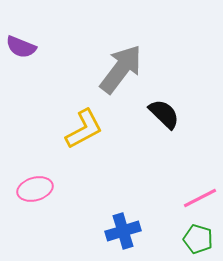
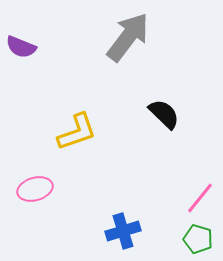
gray arrow: moved 7 px right, 32 px up
yellow L-shape: moved 7 px left, 3 px down; rotated 9 degrees clockwise
pink line: rotated 24 degrees counterclockwise
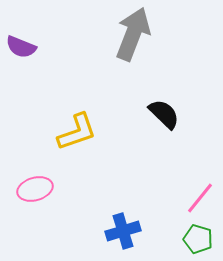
gray arrow: moved 5 px right, 3 px up; rotated 16 degrees counterclockwise
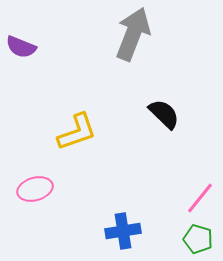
blue cross: rotated 8 degrees clockwise
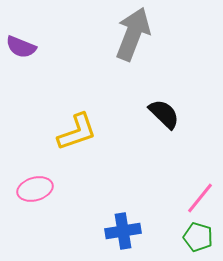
green pentagon: moved 2 px up
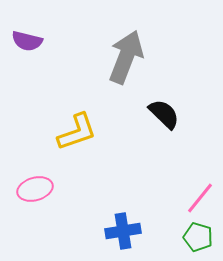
gray arrow: moved 7 px left, 23 px down
purple semicircle: moved 6 px right, 6 px up; rotated 8 degrees counterclockwise
